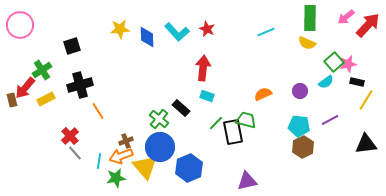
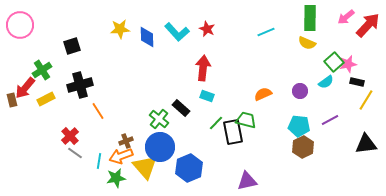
gray line at (75, 153): rotated 14 degrees counterclockwise
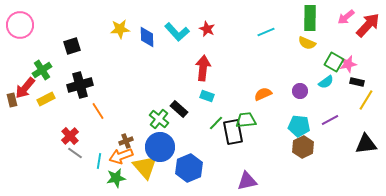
green square at (334, 62): rotated 18 degrees counterclockwise
black rectangle at (181, 108): moved 2 px left, 1 px down
green trapezoid at (246, 120): rotated 20 degrees counterclockwise
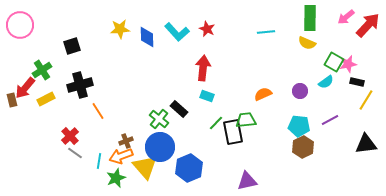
cyan line at (266, 32): rotated 18 degrees clockwise
green star at (116, 178): rotated 12 degrees counterclockwise
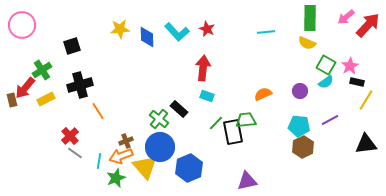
pink circle at (20, 25): moved 2 px right
green square at (334, 62): moved 8 px left, 3 px down
pink star at (348, 64): moved 2 px right, 2 px down; rotated 18 degrees counterclockwise
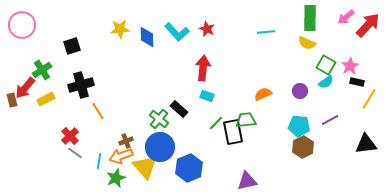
black cross at (80, 85): moved 1 px right
yellow line at (366, 100): moved 3 px right, 1 px up
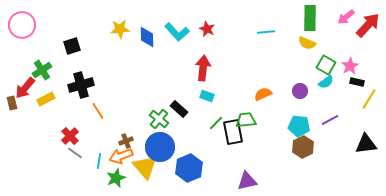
brown rectangle at (12, 100): moved 3 px down
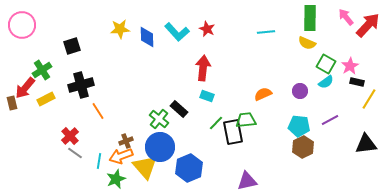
pink arrow at (346, 17): rotated 90 degrees clockwise
green square at (326, 65): moved 1 px up
green star at (116, 178): moved 1 px down
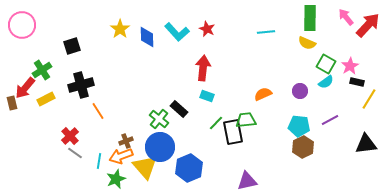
yellow star at (120, 29): rotated 30 degrees counterclockwise
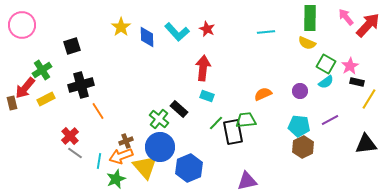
yellow star at (120, 29): moved 1 px right, 2 px up
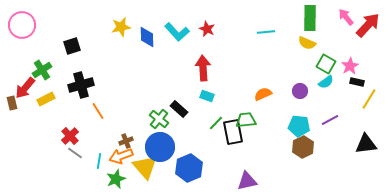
yellow star at (121, 27): rotated 24 degrees clockwise
red arrow at (203, 68): rotated 10 degrees counterclockwise
